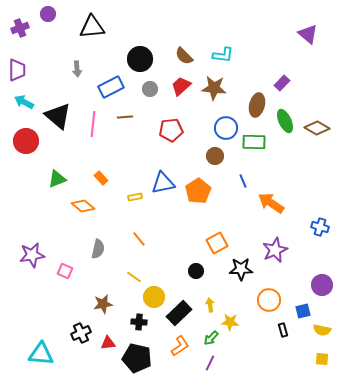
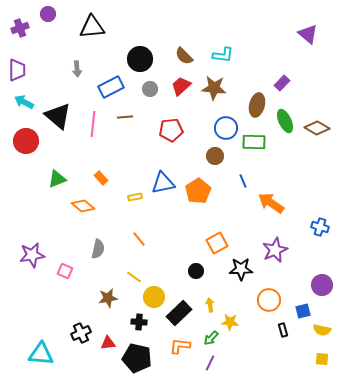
brown star at (103, 304): moved 5 px right, 6 px up
orange L-shape at (180, 346): rotated 140 degrees counterclockwise
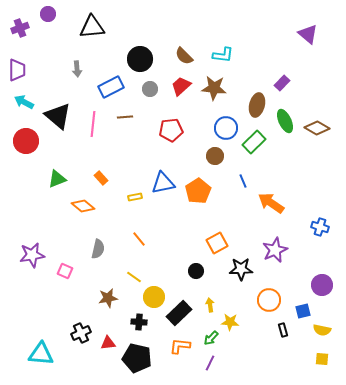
green rectangle at (254, 142): rotated 45 degrees counterclockwise
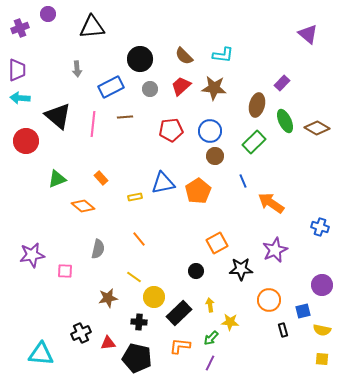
cyan arrow at (24, 102): moved 4 px left, 4 px up; rotated 24 degrees counterclockwise
blue circle at (226, 128): moved 16 px left, 3 px down
pink square at (65, 271): rotated 21 degrees counterclockwise
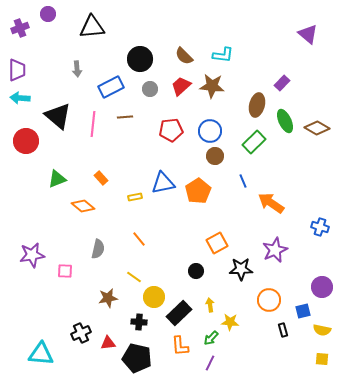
brown star at (214, 88): moved 2 px left, 2 px up
purple circle at (322, 285): moved 2 px down
orange L-shape at (180, 346): rotated 100 degrees counterclockwise
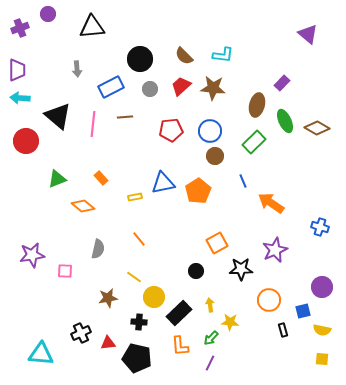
brown star at (212, 86): moved 1 px right, 2 px down
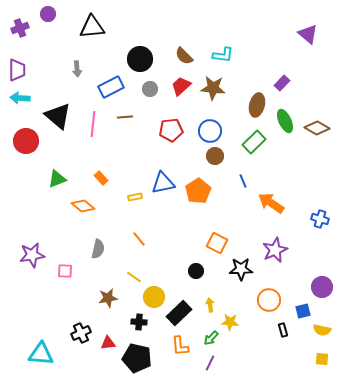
blue cross at (320, 227): moved 8 px up
orange square at (217, 243): rotated 35 degrees counterclockwise
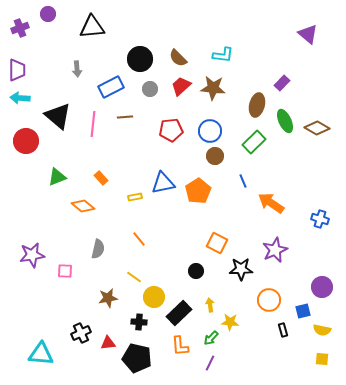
brown semicircle at (184, 56): moved 6 px left, 2 px down
green triangle at (57, 179): moved 2 px up
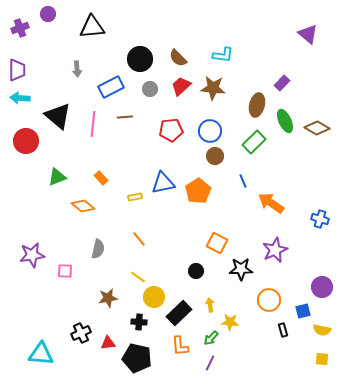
yellow line at (134, 277): moved 4 px right
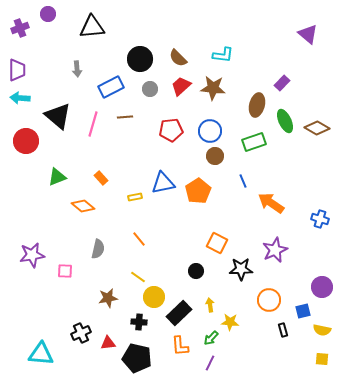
pink line at (93, 124): rotated 10 degrees clockwise
green rectangle at (254, 142): rotated 25 degrees clockwise
